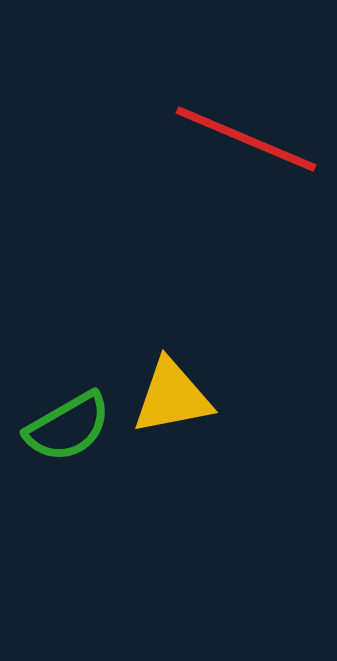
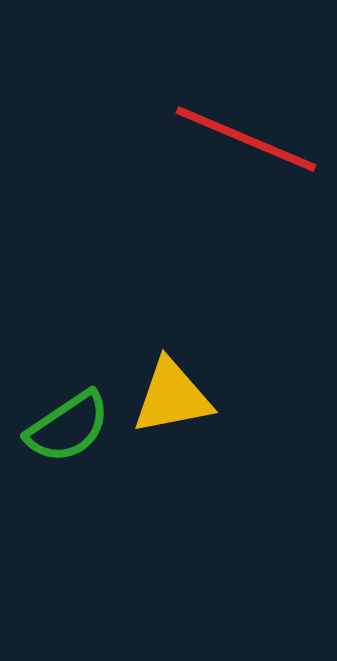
green semicircle: rotated 4 degrees counterclockwise
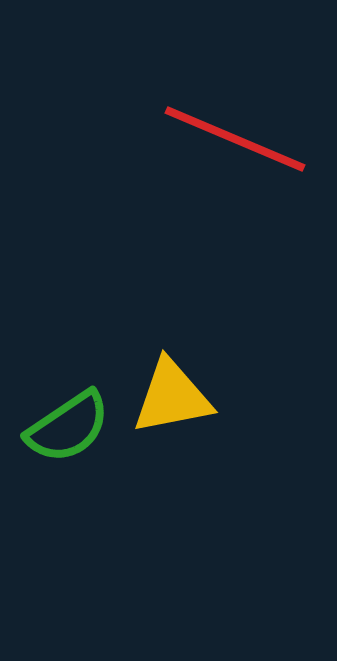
red line: moved 11 px left
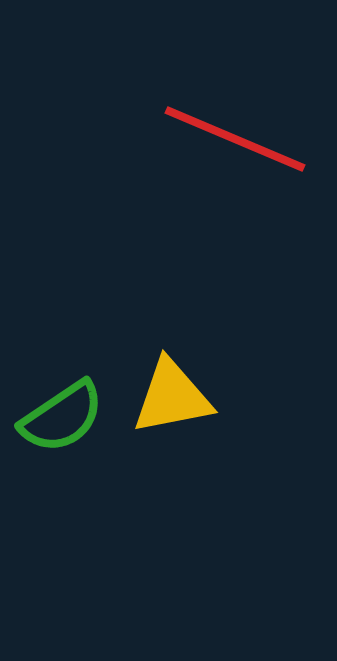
green semicircle: moved 6 px left, 10 px up
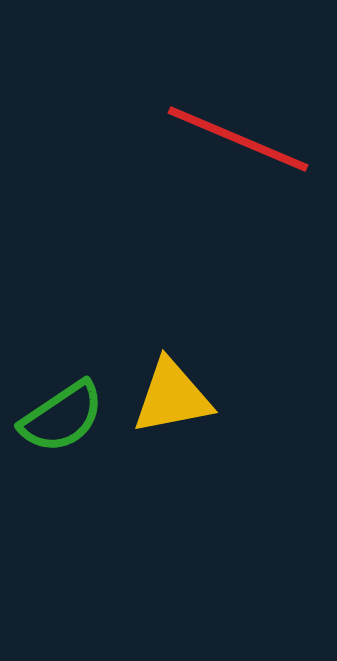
red line: moved 3 px right
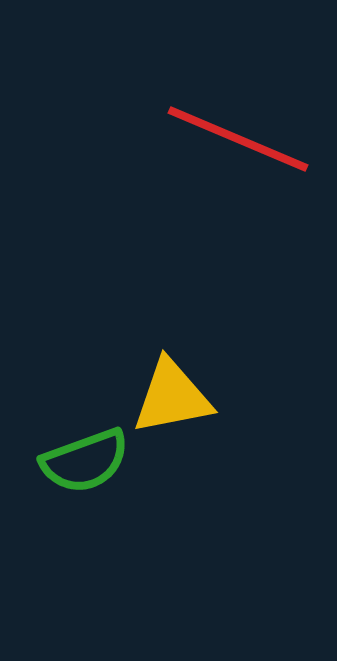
green semicircle: moved 23 px right, 44 px down; rotated 14 degrees clockwise
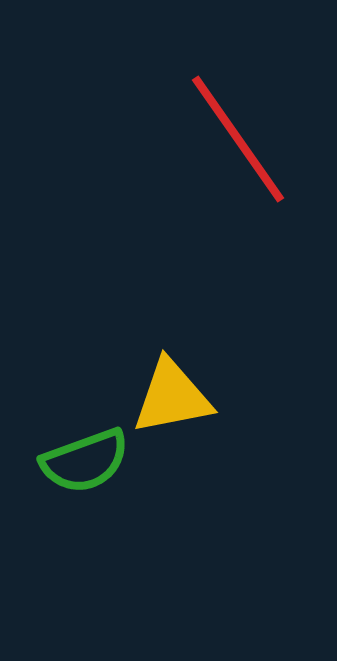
red line: rotated 32 degrees clockwise
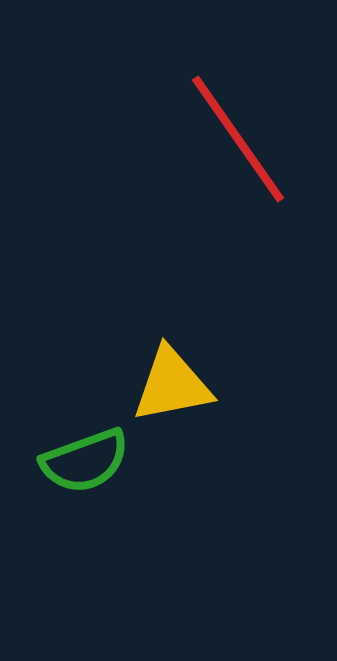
yellow triangle: moved 12 px up
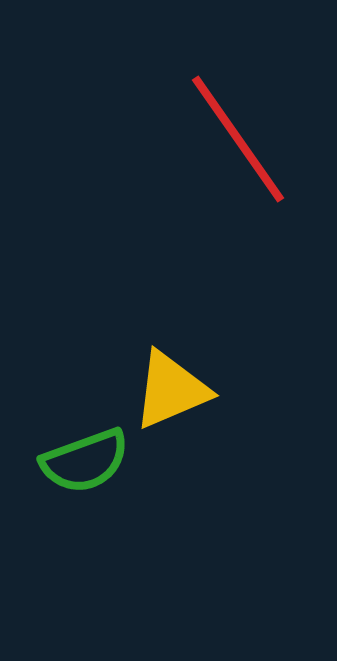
yellow triangle: moved 1 px left, 5 px down; rotated 12 degrees counterclockwise
